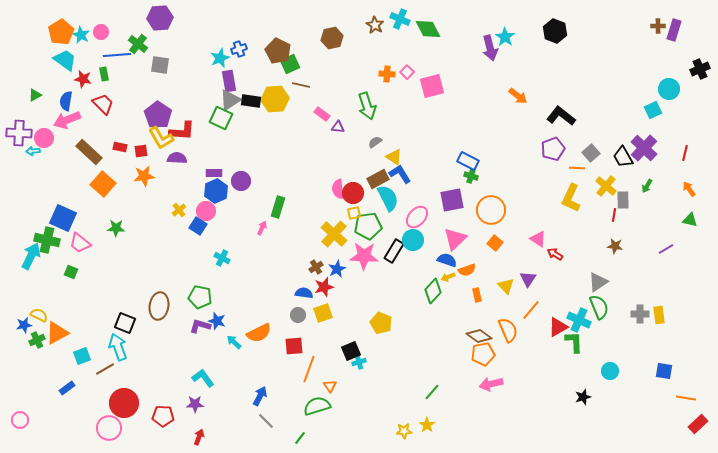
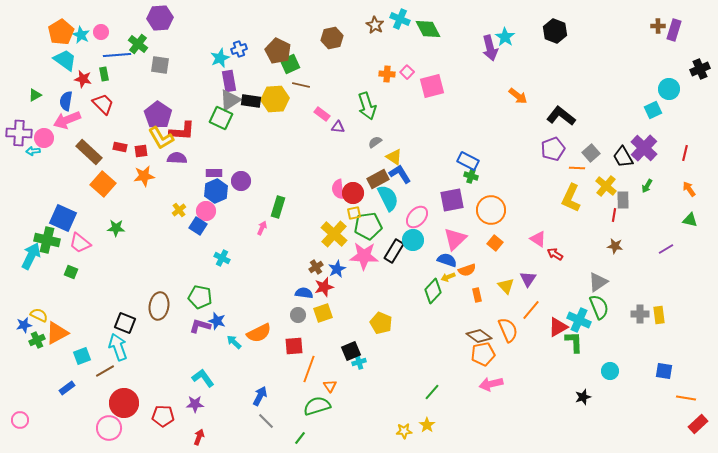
brown line at (105, 369): moved 2 px down
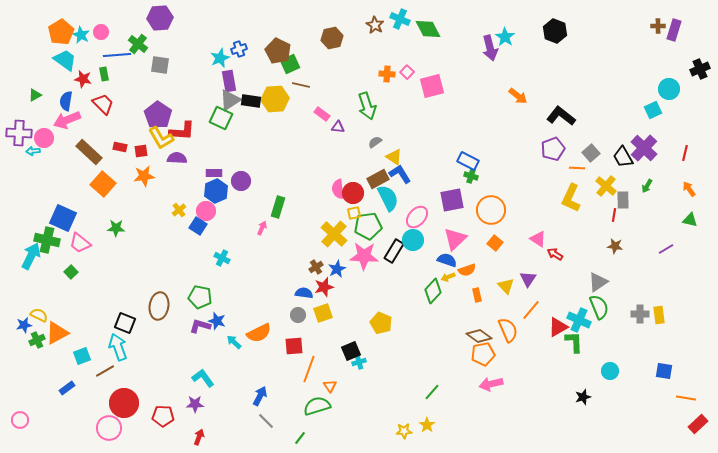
green square at (71, 272): rotated 24 degrees clockwise
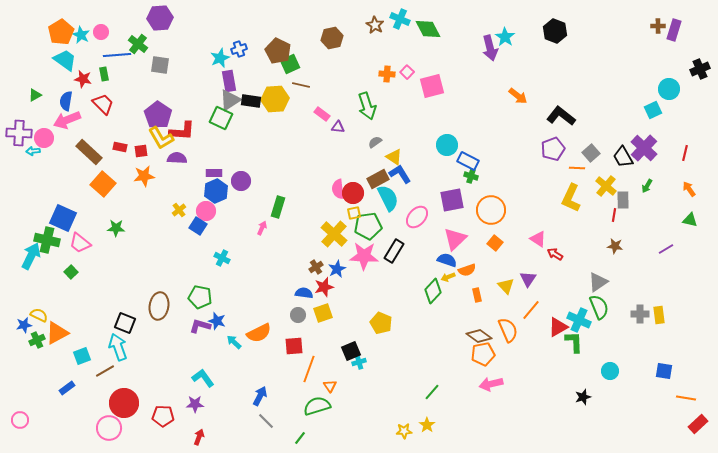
cyan circle at (413, 240): moved 34 px right, 95 px up
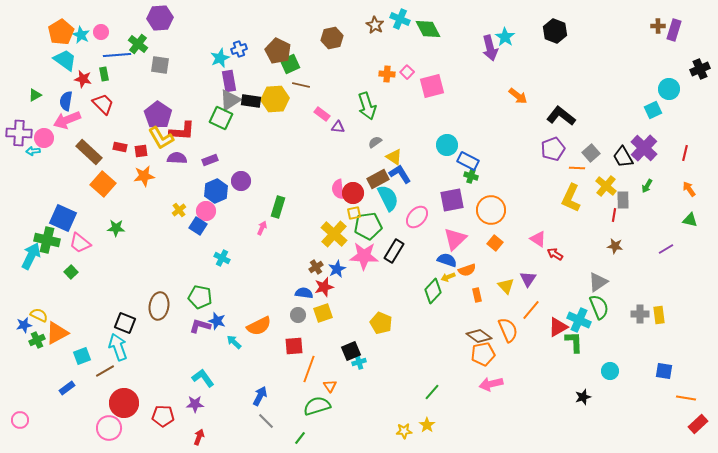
purple rectangle at (214, 173): moved 4 px left, 13 px up; rotated 21 degrees counterclockwise
orange semicircle at (259, 333): moved 7 px up
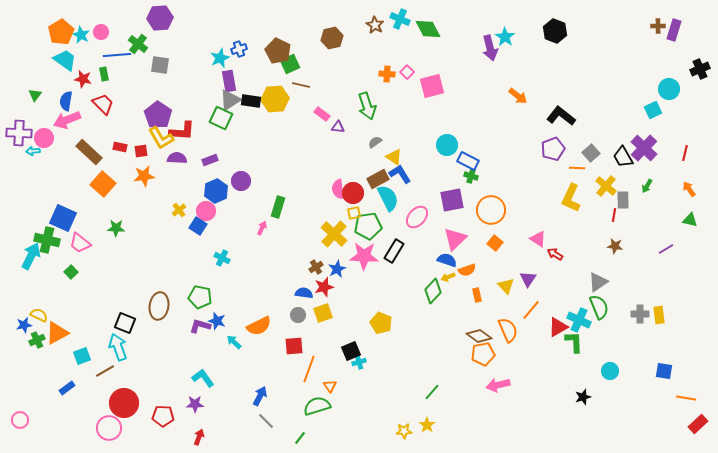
green triangle at (35, 95): rotated 24 degrees counterclockwise
pink arrow at (491, 384): moved 7 px right, 1 px down
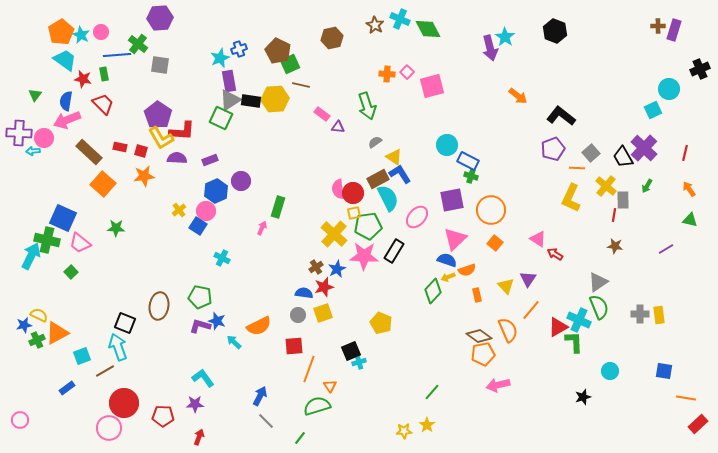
red square at (141, 151): rotated 24 degrees clockwise
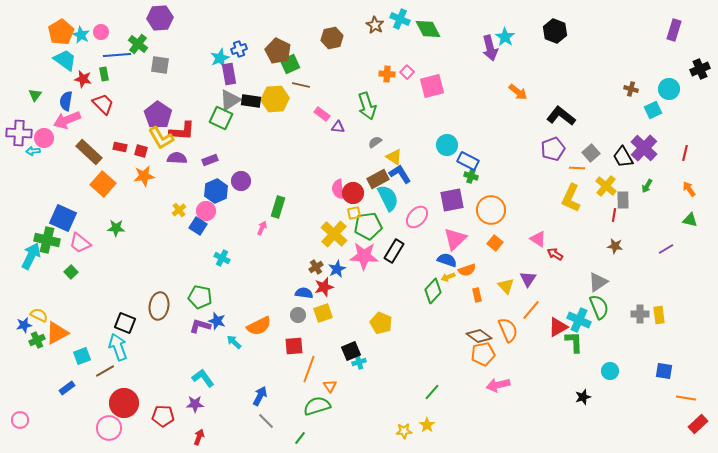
brown cross at (658, 26): moved 27 px left, 63 px down; rotated 16 degrees clockwise
purple rectangle at (229, 81): moved 7 px up
orange arrow at (518, 96): moved 4 px up
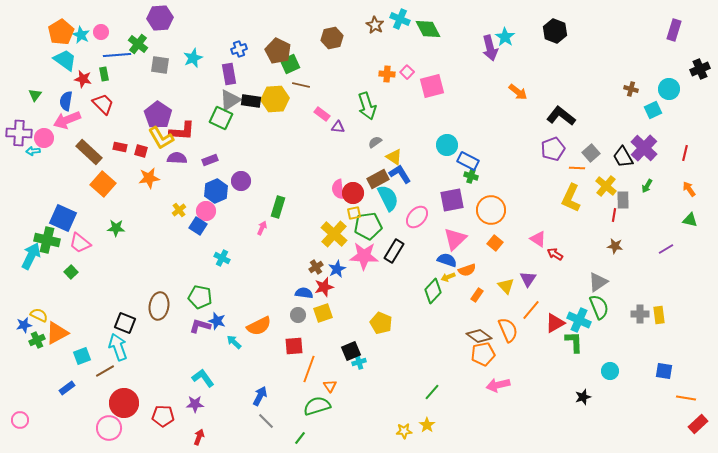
cyan star at (220, 58): moved 27 px left
orange star at (144, 176): moved 5 px right, 2 px down
orange rectangle at (477, 295): rotated 48 degrees clockwise
red triangle at (558, 327): moved 3 px left, 4 px up
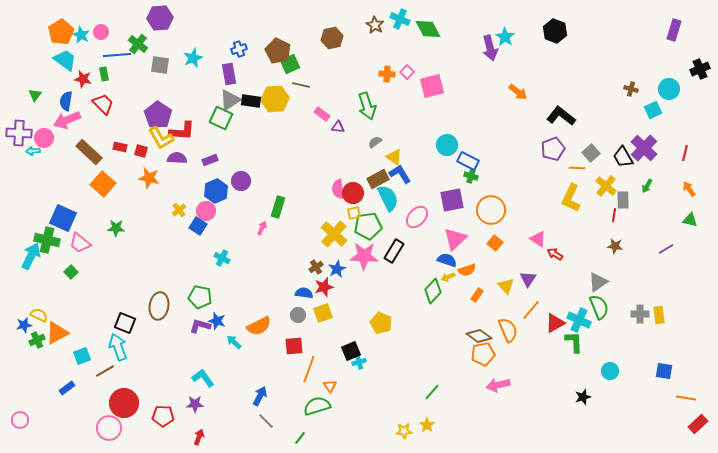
orange star at (149, 178): rotated 20 degrees clockwise
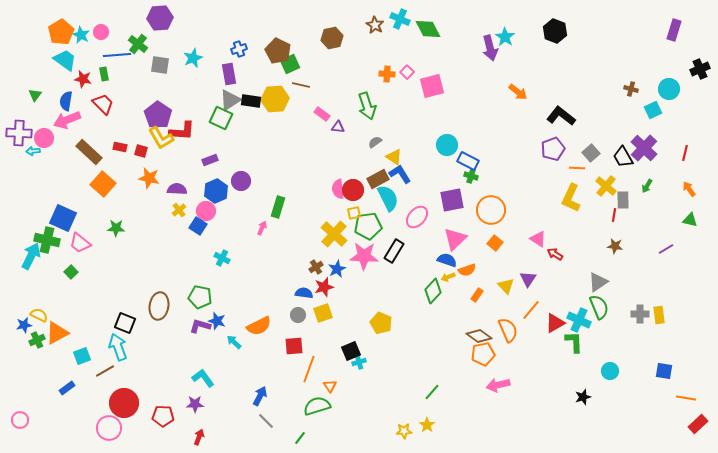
purple semicircle at (177, 158): moved 31 px down
red circle at (353, 193): moved 3 px up
